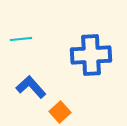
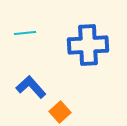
cyan line: moved 4 px right, 6 px up
blue cross: moved 3 px left, 10 px up
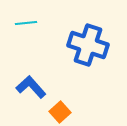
cyan line: moved 1 px right, 10 px up
blue cross: rotated 21 degrees clockwise
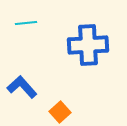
blue cross: rotated 21 degrees counterclockwise
blue L-shape: moved 9 px left
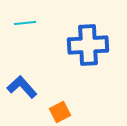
cyan line: moved 1 px left
orange square: rotated 15 degrees clockwise
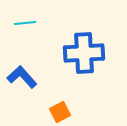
blue cross: moved 4 px left, 8 px down
blue L-shape: moved 10 px up
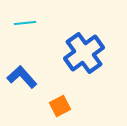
blue cross: rotated 33 degrees counterclockwise
orange square: moved 6 px up
